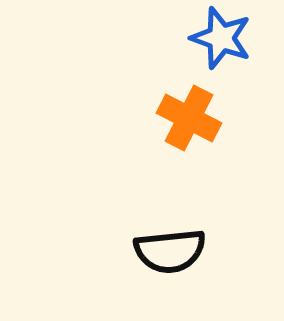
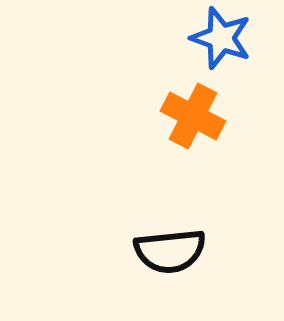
orange cross: moved 4 px right, 2 px up
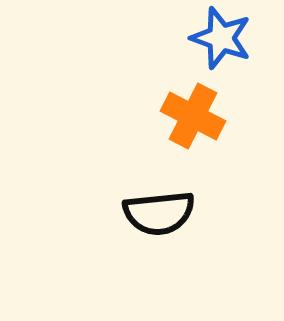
black semicircle: moved 11 px left, 38 px up
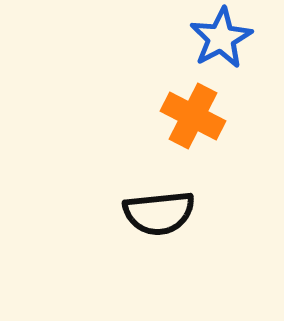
blue star: rotated 24 degrees clockwise
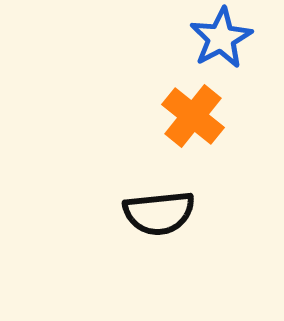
orange cross: rotated 12 degrees clockwise
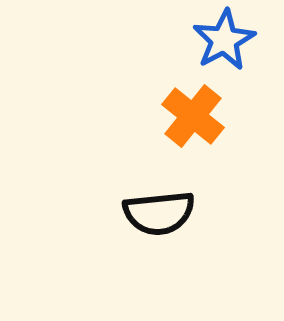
blue star: moved 3 px right, 2 px down
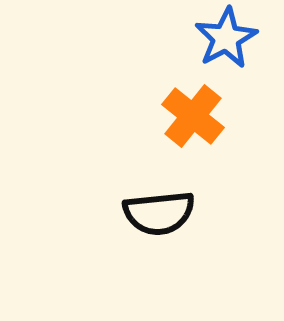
blue star: moved 2 px right, 2 px up
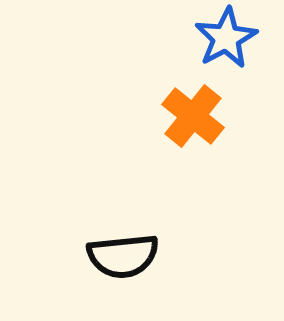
black semicircle: moved 36 px left, 43 px down
